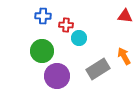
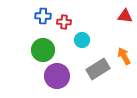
red cross: moved 2 px left, 3 px up
cyan circle: moved 3 px right, 2 px down
green circle: moved 1 px right, 1 px up
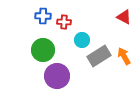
red triangle: moved 1 px left, 1 px down; rotated 21 degrees clockwise
gray rectangle: moved 1 px right, 13 px up
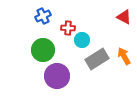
blue cross: rotated 28 degrees counterclockwise
red cross: moved 4 px right, 6 px down
gray rectangle: moved 2 px left, 3 px down
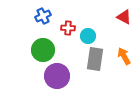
cyan circle: moved 6 px right, 4 px up
gray rectangle: moved 2 px left; rotated 50 degrees counterclockwise
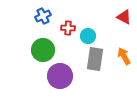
purple circle: moved 3 px right
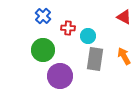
blue cross: rotated 21 degrees counterclockwise
